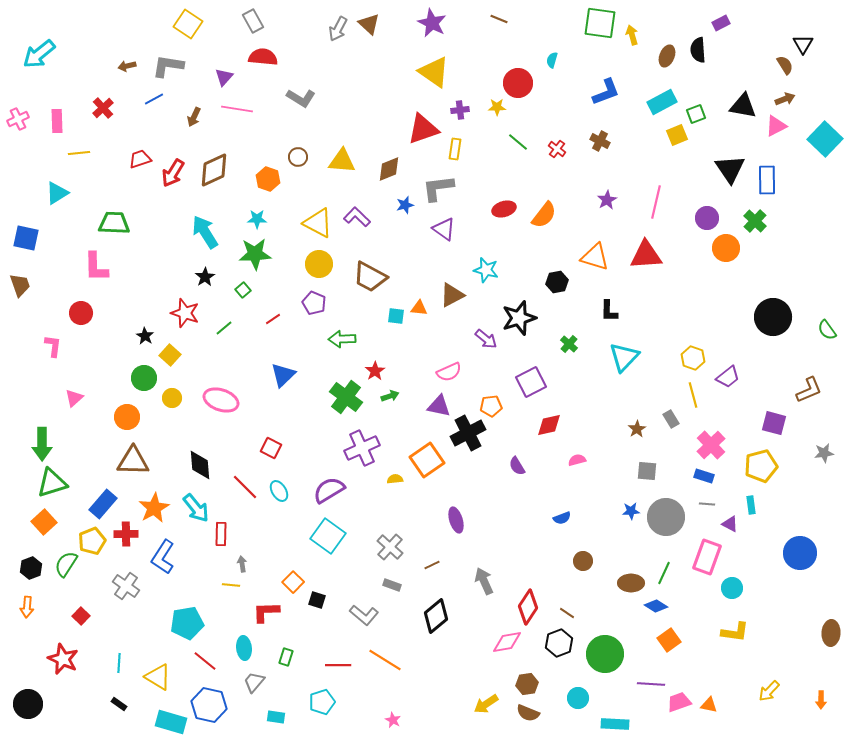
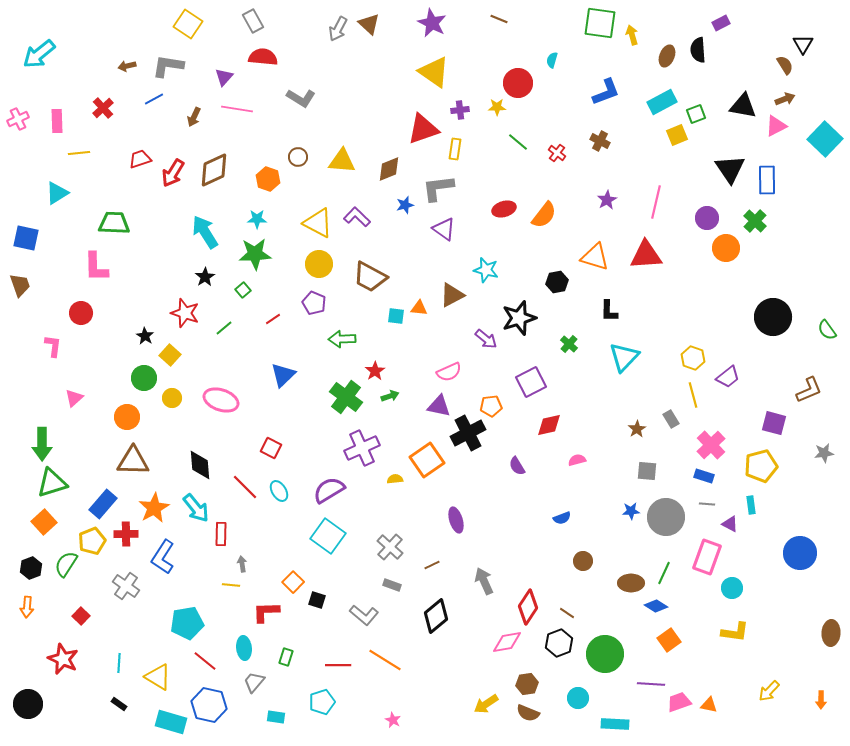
red cross at (557, 149): moved 4 px down
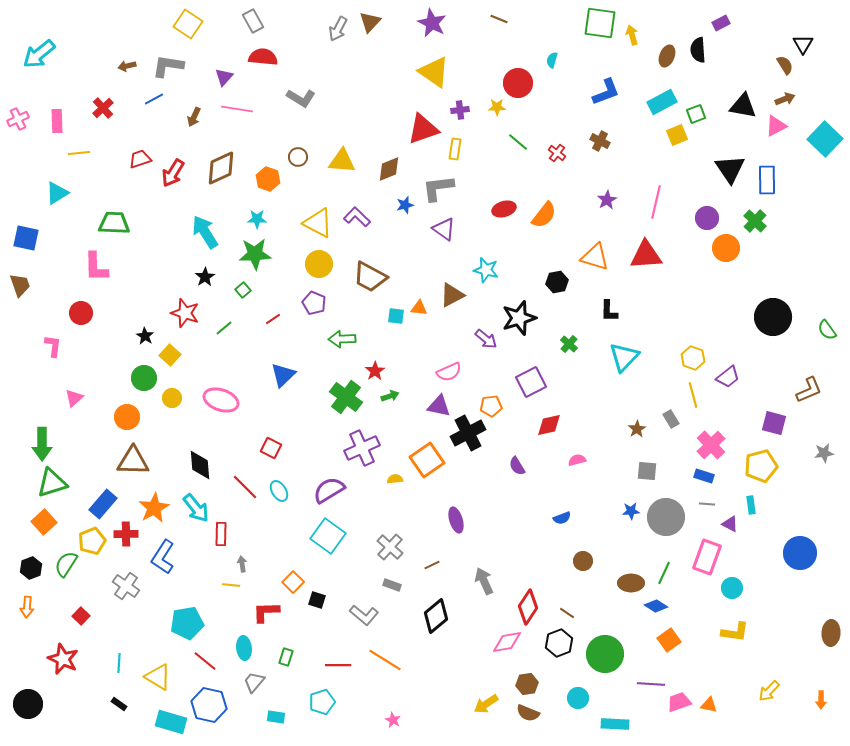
brown triangle at (369, 24): moved 1 px right, 2 px up; rotated 30 degrees clockwise
brown diamond at (214, 170): moved 7 px right, 2 px up
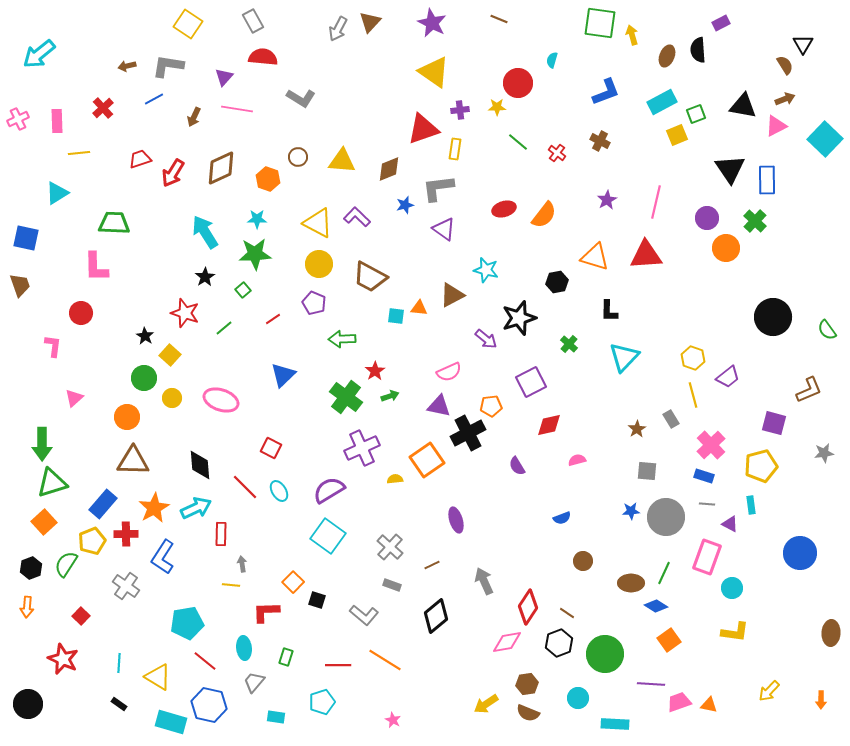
cyan arrow at (196, 508): rotated 76 degrees counterclockwise
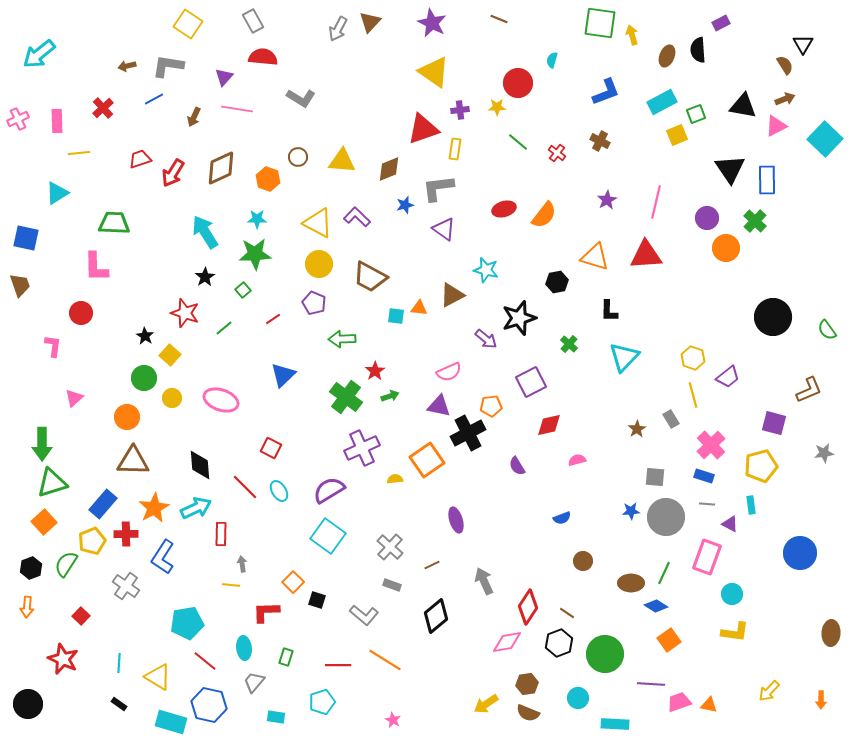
gray square at (647, 471): moved 8 px right, 6 px down
cyan circle at (732, 588): moved 6 px down
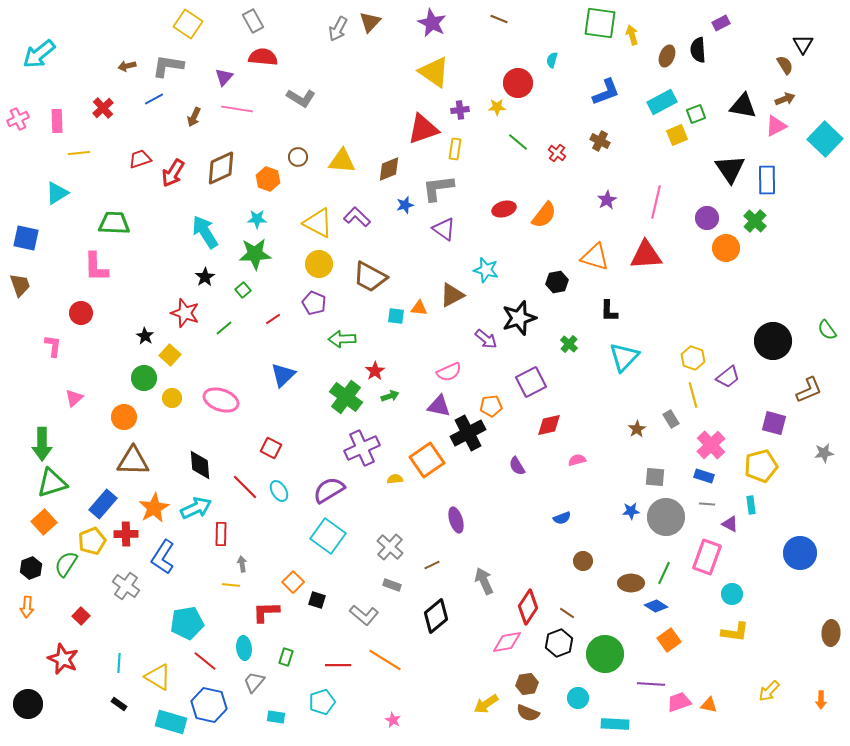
black circle at (773, 317): moved 24 px down
orange circle at (127, 417): moved 3 px left
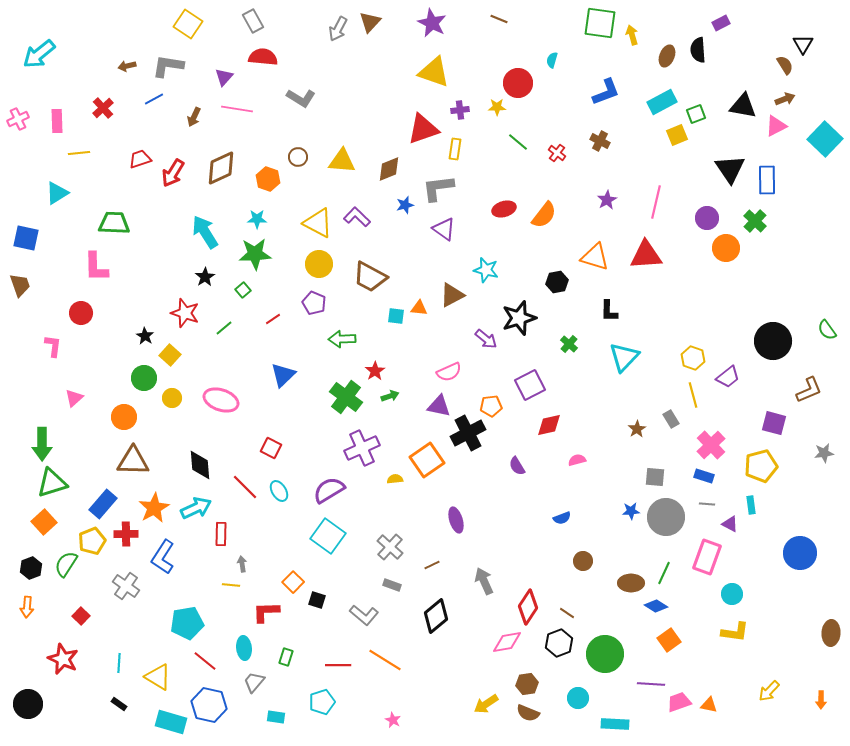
yellow triangle at (434, 72): rotated 16 degrees counterclockwise
purple square at (531, 382): moved 1 px left, 3 px down
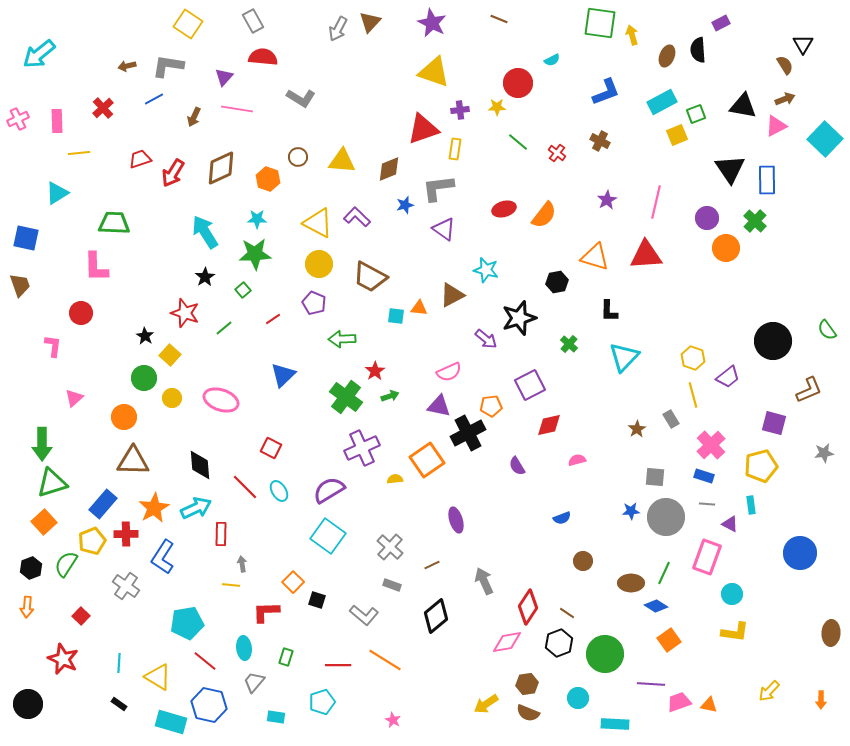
cyan semicircle at (552, 60): rotated 133 degrees counterclockwise
